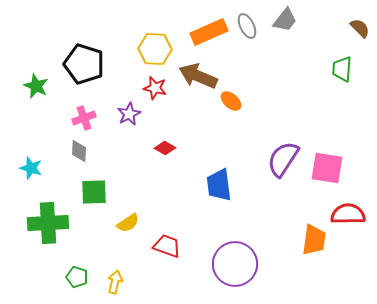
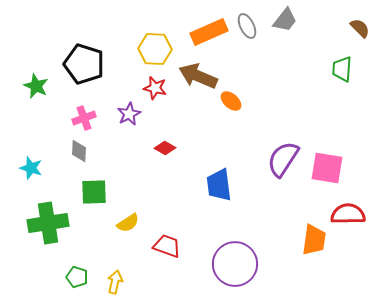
green cross: rotated 6 degrees counterclockwise
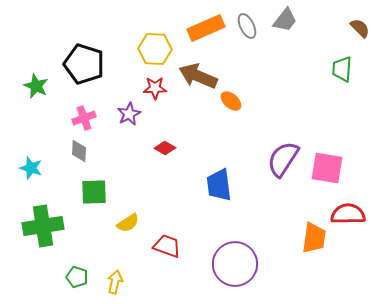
orange rectangle: moved 3 px left, 4 px up
red star: rotated 15 degrees counterclockwise
green cross: moved 5 px left, 3 px down
orange trapezoid: moved 2 px up
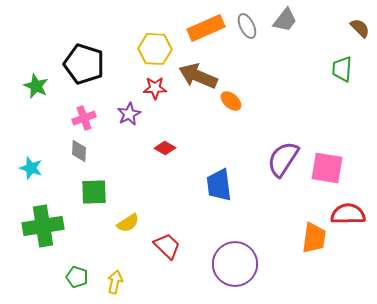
red trapezoid: rotated 24 degrees clockwise
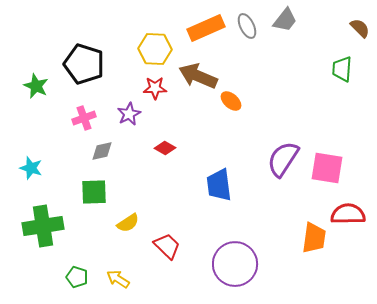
gray diamond: moved 23 px right; rotated 75 degrees clockwise
yellow arrow: moved 3 px right, 3 px up; rotated 70 degrees counterclockwise
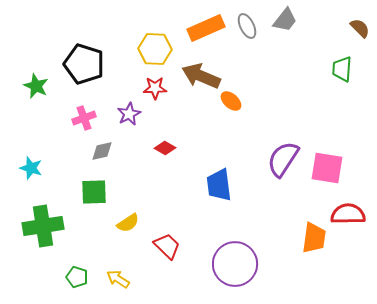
brown arrow: moved 3 px right
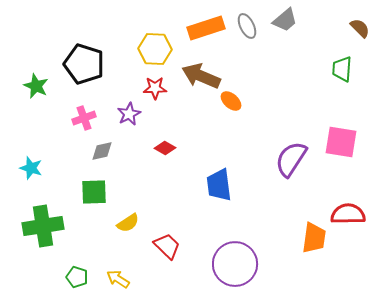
gray trapezoid: rotated 12 degrees clockwise
orange rectangle: rotated 6 degrees clockwise
purple semicircle: moved 8 px right
pink square: moved 14 px right, 26 px up
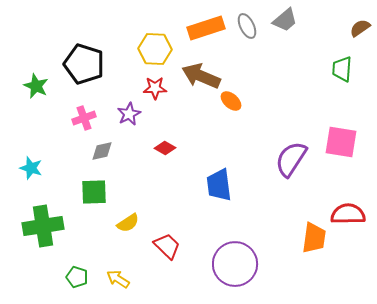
brown semicircle: rotated 80 degrees counterclockwise
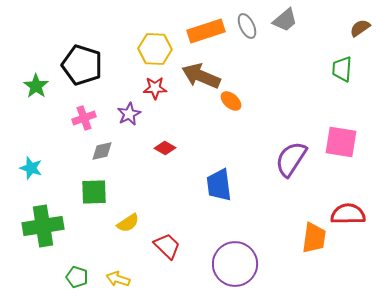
orange rectangle: moved 3 px down
black pentagon: moved 2 px left, 1 px down
green star: rotated 10 degrees clockwise
yellow arrow: rotated 15 degrees counterclockwise
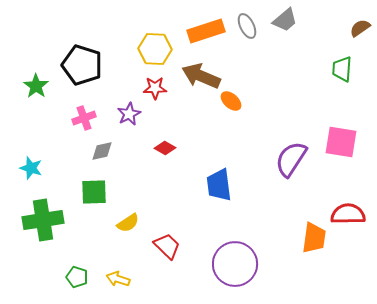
green cross: moved 6 px up
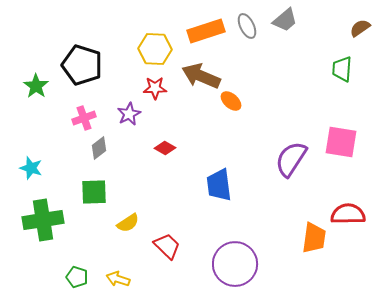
gray diamond: moved 3 px left, 3 px up; rotated 25 degrees counterclockwise
